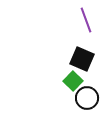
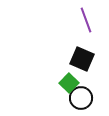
green square: moved 4 px left, 2 px down
black circle: moved 6 px left
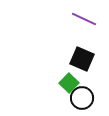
purple line: moved 2 px left, 1 px up; rotated 45 degrees counterclockwise
black circle: moved 1 px right
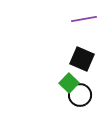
purple line: rotated 35 degrees counterclockwise
black circle: moved 2 px left, 3 px up
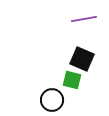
green square: moved 3 px right, 3 px up; rotated 30 degrees counterclockwise
black circle: moved 28 px left, 5 px down
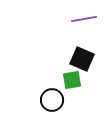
green square: rotated 24 degrees counterclockwise
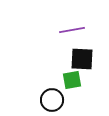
purple line: moved 12 px left, 11 px down
black square: rotated 20 degrees counterclockwise
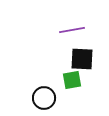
black circle: moved 8 px left, 2 px up
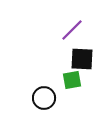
purple line: rotated 35 degrees counterclockwise
